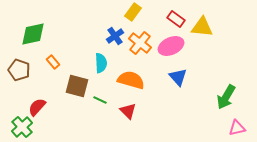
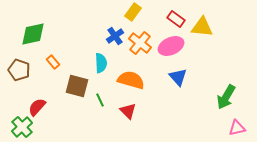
green line: rotated 40 degrees clockwise
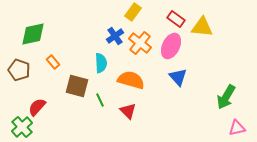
pink ellipse: rotated 40 degrees counterclockwise
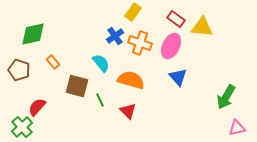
orange cross: rotated 20 degrees counterclockwise
cyan semicircle: rotated 36 degrees counterclockwise
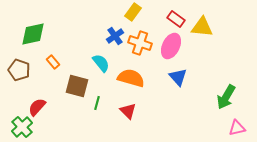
orange semicircle: moved 2 px up
green line: moved 3 px left, 3 px down; rotated 40 degrees clockwise
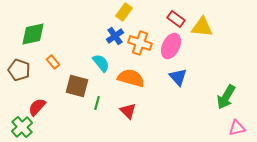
yellow rectangle: moved 9 px left
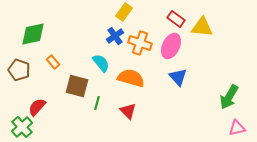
green arrow: moved 3 px right
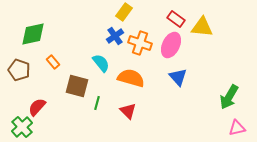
pink ellipse: moved 1 px up
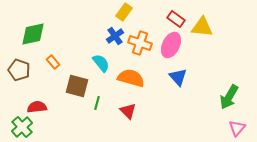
red semicircle: rotated 42 degrees clockwise
pink triangle: rotated 36 degrees counterclockwise
